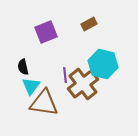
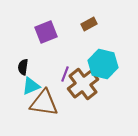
black semicircle: rotated 21 degrees clockwise
purple line: moved 1 px up; rotated 28 degrees clockwise
cyan triangle: rotated 30 degrees clockwise
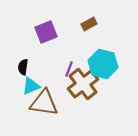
purple line: moved 4 px right, 5 px up
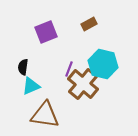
brown cross: rotated 12 degrees counterclockwise
brown triangle: moved 1 px right, 12 px down
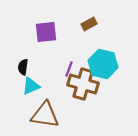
purple square: rotated 15 degrees clockwise
brown cross: rotated 24 degrees counterclockwise
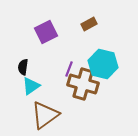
purple square: rotated 20 degrees counterclockwise
cyan triangle: rotated 12 degrees counterclockwise
brown triangle: rotated 44 degrees counterclockwise
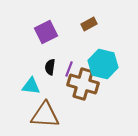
black semicircle: moved 27 px right
cyan triangle: rotated 42 degrees clockwise
brown triangle: rotated 40 degrees clockwise
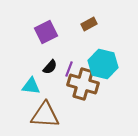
black semicircle: rotated 147 degrees counterclockwise
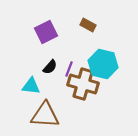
brown rectangle: moved 1 px left, 1 px down; rotated 56 degrees clockwise
